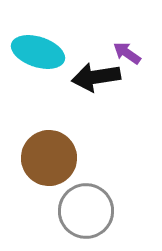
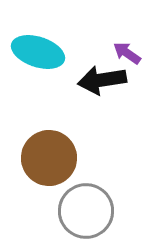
black arrow: moved 6 px right, 3 px down
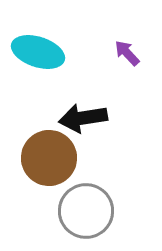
purple arrow: rotated 12 degrees clockwise
black arrow: moved 19 px left, 38 px down
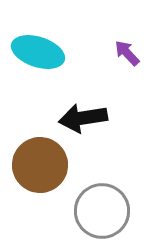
brown circle: moved 9 px left, 7 px down
gray circle: moved 16 px right
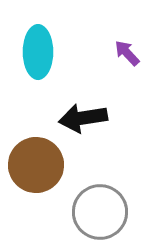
cyan ellipse: rotated 72 degrees clockwise
brown circle: moved 4 px left
gray circle: moved 2 px left, 1 px down
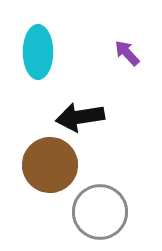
black arrow: moved 3 px left, 1 px up
brown circle: moved 14 px right
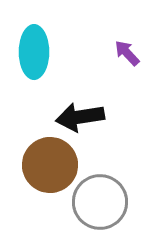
cyan ellipse: moved 4 px left
gray circle: moved 10 px up
